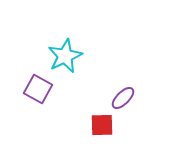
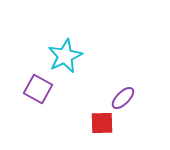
red square: moved 2 px up
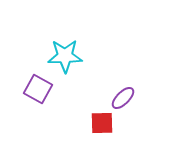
cyan star: rotated 24 degrees clockwise
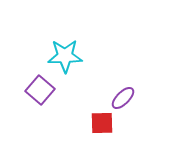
purple square: moved 2 px right, 1 px down; rotated 12 degrees clockwise
